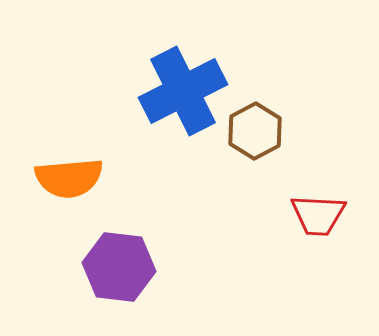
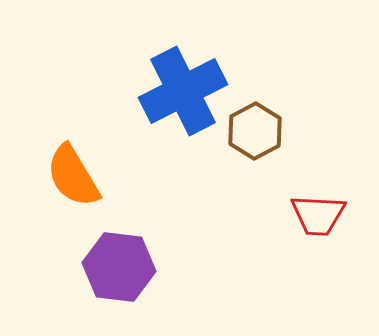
orange semicircle: moved 4 px right, 2 px up; rotated 64 degrees clockwise
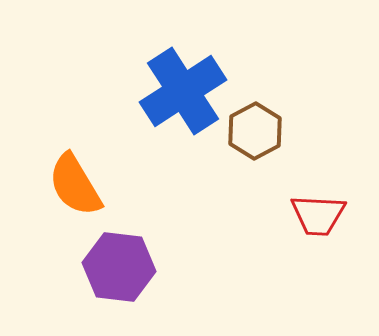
blue cross: rotated 6 degrees counterclockwise
orange semicircle: moved 2 px right, 9 px down
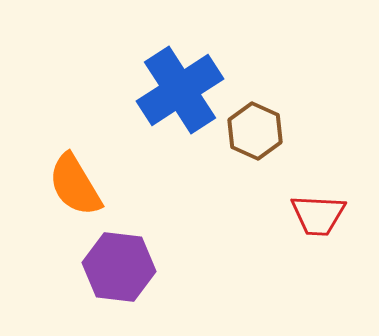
blue cross: moved 3 px left, 1 px up
brown hexagon: rotated 8 degrees counterclockwise
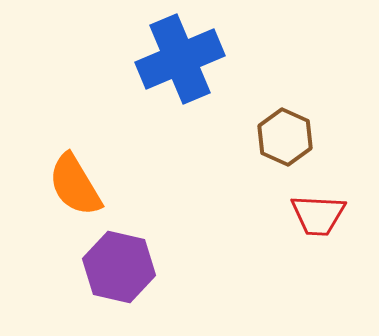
blue cross: moved 31 px up; rotated 10 degrees clockwise
brown hexagon: moved 30 px right, 6 px down
purple hexagon: rotated 6 degrees clockwise
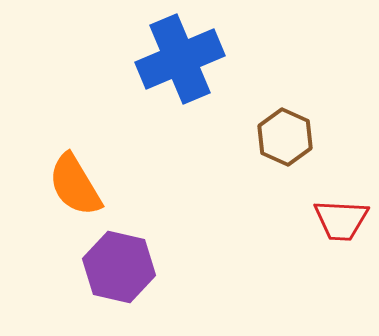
red trapezoid: moved 23 px right, 5 px down
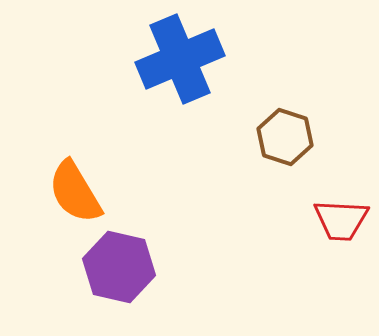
brown hexagon: rotated 6 degrees counterclockwise
orange semicircle: moved 7 px down
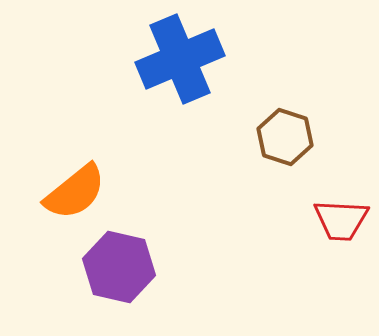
orange semicircle: rotated 98 degrees counterclockwise
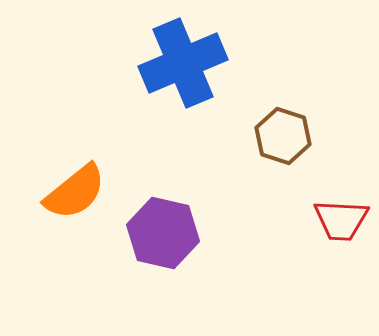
blue cross: moved 3 px right, 4 px down
brown hexagon: moved 2 px left, 1 px up
purple hexagon: moved 44 px right, 34 px up
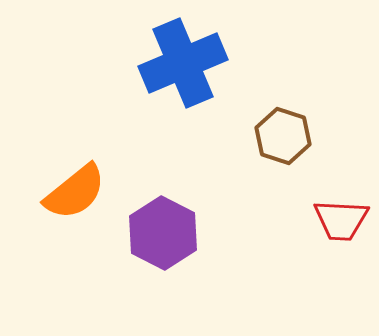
purple hexagon: rotated 14 degrees clockwise
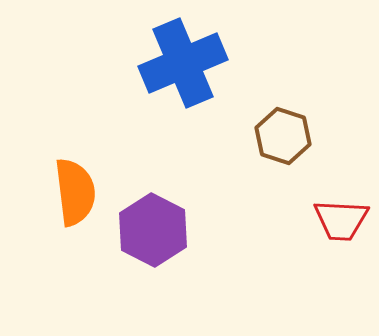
orange semicircle: rotated 58 degrees counterclockwise
purple hexagon: moved 10 px left, 3 px up
